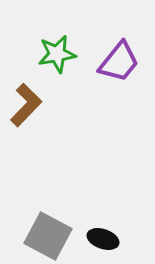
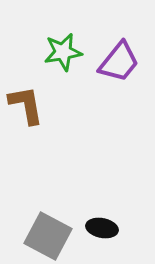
green star: moved 6 px right, 2 px up
brown L-shape: rotated 54 degrees counterclockwise
black ellipse: moved 1 px left, 11 px up; rotated 8 degrees counterclockwise
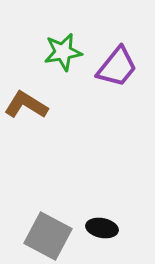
purple trapezoid: moved 2 px left, 5 px down
brown L-shape: rotated 48 degrees counterclockwise
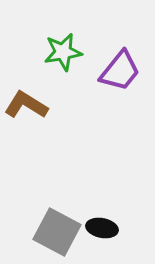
purple trapezoid: moved 3 px right, 4 px down
gray square: moved 9 px right, 4 px up
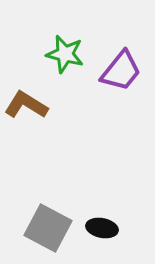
green star: moved 2 px right, 2 px down; rotated 24 degrees clockwise
purple trapezoid: moved 1 px right
gray square: moved 9 px left, 4 px up
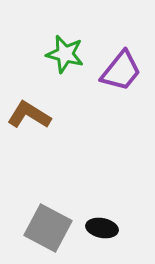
brown L-shape: moved 3 px right, 10 px down
